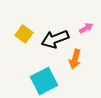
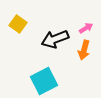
yellow square: moved 6 px left, 10 px up
orange arrow: moved 9 px right, 9 px up
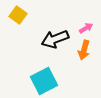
yellow square: moved 9 px up
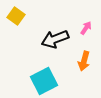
yellow square: moved 2 px left, 1 px down
pink arrow: rotated 24 degrees counterclockwise
orange arrow: moved 11 px down
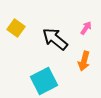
yellow square: moved 12 px down
black arrow: rotated 60 degrees clockwise
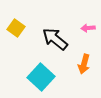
pink arrow: moved 2 px right; rotated 128 degrees counterclockwise
orange arrow: moved 3 px down
cyan square: moved 3 px left, 4 px up; rotated 20 degrees counterclockwise
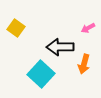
pink arrow: rotated 24 degrees counterclockwise
black arrow: moved 5 px right, 8 px down; rotated 40 degrees counterclockwise
cyan square: moved 3 px up
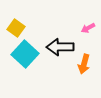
cyan square: moved 16 px left, 20 px up
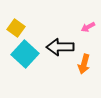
pink arrow: moved 1 px up
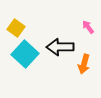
pink arrow: rotated 80 degrees clockwise
